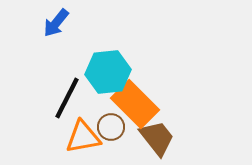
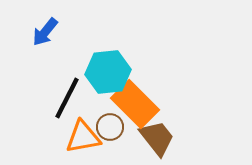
blue arrow: moved 11 px left, 9 px down
brown circle: moved 1 px left
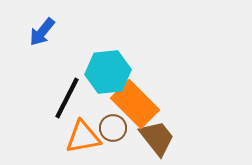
blue arrow: moved 3 px left
brown circle: moved 3 px right, 1 px down
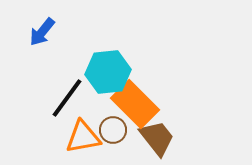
black line: rotated 9 degrees clockwise
brown circle: moved 2 px down
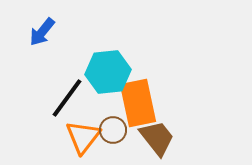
orange rectangle: moved 3 px right, 1 px up; rotated 33 degrees clockwise
orange triangle: rotated 42 degrees counterclockwise
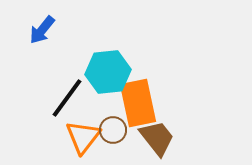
blue arrow: moved 2 px up
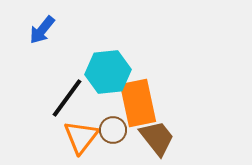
orange triangle: moved 2 px left
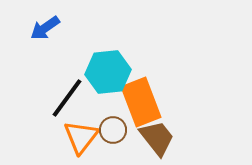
blue arrow: moved 3 px right, 2 px up; rotated 16 degrees clockwise
orange rectangle: moved 3 px right, 1 px up; rotated 9 degrees counterclockwise
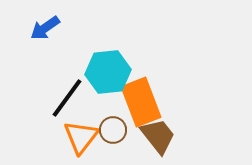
brown trapezoid: moved 1 px right, 2 px up
